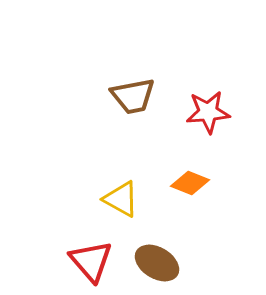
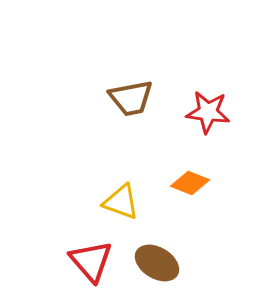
brown trapezoid: moved 2 px left, 2 px down
red star: rotated 12 degrees clockwise
yellow triangle: moved 3 px down; rotated 9 degrees counterclockwise
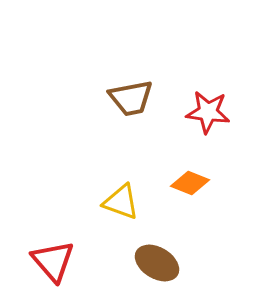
red triangle: moved 38 px left
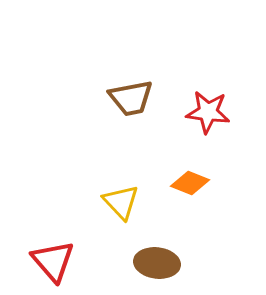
yellow triangle: rotated 27 degrees clockwise
brown ellipse: rotated 24 degrees counterclockwise
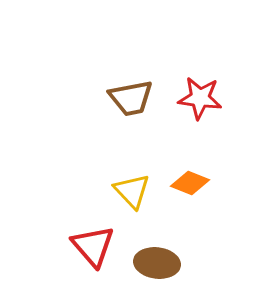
red star: moved 8 px left, 14 px up
yellow triangle: moved 11 px right, 11 px up
red triangle: moved 40 px right, 15 px up
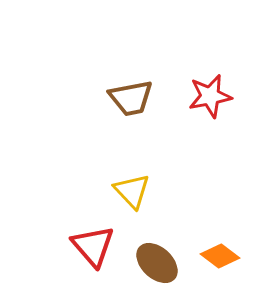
red star: moved 10 px right, 2 px up; rotated 18 degrees counterclockwise
orange diamond: moved 30 px right, 73 px down; rotated 15 degrees clockwise
brown ellipse: rotated 36 degrees clockwise
